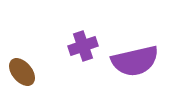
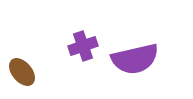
purple semicircle: moved 2 px up
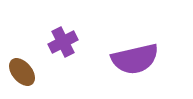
purple cross: moved 20 px left, 4 px up; rotated 8 degrees counterclockwise
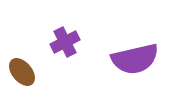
purple cross: moved 2 px right
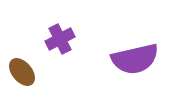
purple cross: moved 5 px left, 3 px up
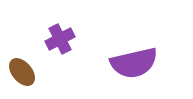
purple semicircle: moved 1 px left, 4 px down
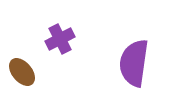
purple semicircle: rotated 111 degrees clockwise
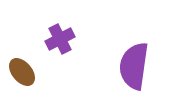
purple semicircle: moved 3 px down
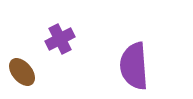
purple semicircle: rotated 12 degrees counterclockwise
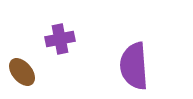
purple cross: rotated 16 degrees clockwise
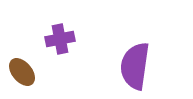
purple semicircle: moved 1 px right; rotated 12 degrees clockwise
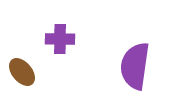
purple cross: rotated 12 degrees clockwise
